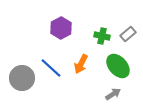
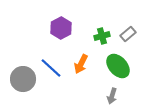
green cross: rotated 28 degrees counterclockwise
gray circle: moved 1 px right, 1 px down
gray arrow: moved 1 px left, 2 px down; rotated 140 degrees clockwise
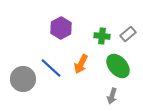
green cross: rotated 21 degrees clockwise
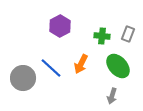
purple hexagon: moved 1 px left, 2 px up
gray rectangle: rotated 28 degrees counterclockwise
gray circle: moved 1 px up
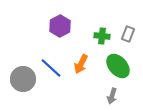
gray circle: moved 1 px down
